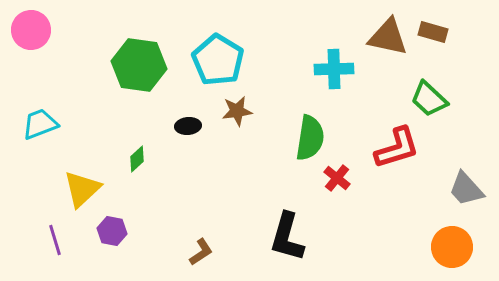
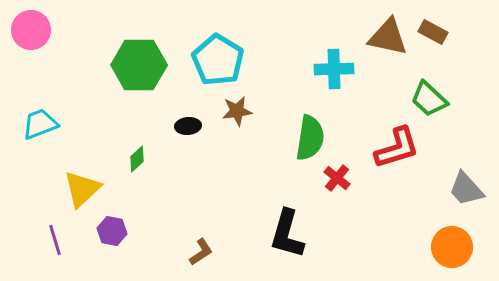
brown rectangle: rotated 12 degrees clockwise
green hexagon: rotated 8 degrees counterclockwise
black L-shape: moved 3 px up
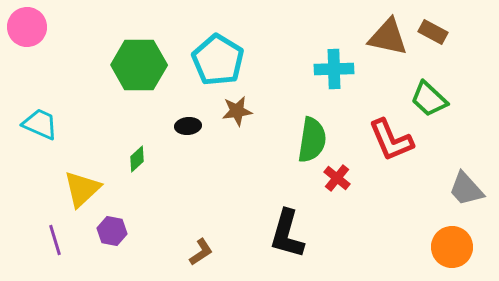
pink circle: moved 4 px left, 3 px up
cyan trapezoid: rotated 45 degrees clockwise
green semicircle: moved 2 px right, 2 px down
red L-shape: moved 6 px left, 8 px up; rotated 84 degrees clockwise
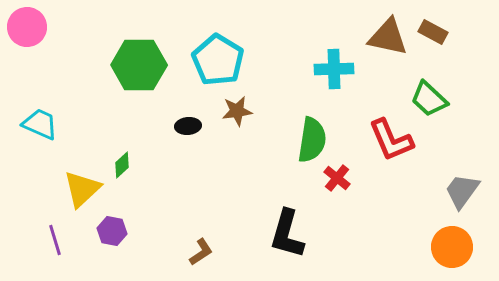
green diamond: moved 15 px left, 6 px down
gray trapezoid: moved 4 px left, 2 px down; rotated 78 degrees clockwise
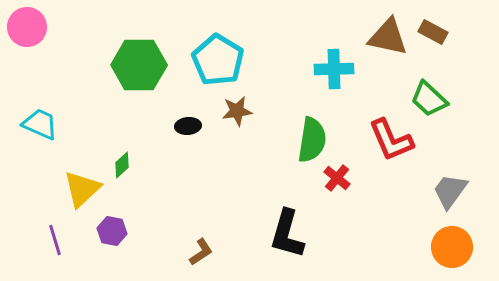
gray trapezoid: moved 12 px left
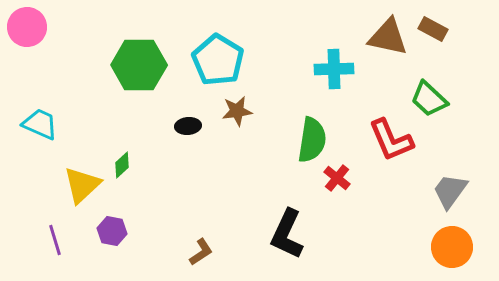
brown rectangle: moved 3 px up
yellow triangle: moved 4 px up
black L-shape: rotated 9 degrees clockwise
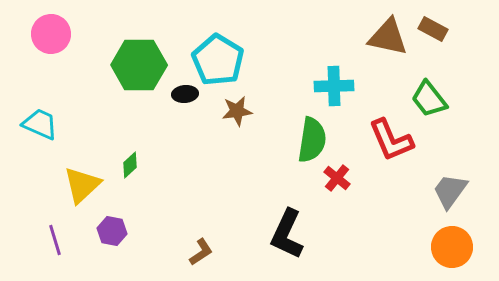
pink circle: moved 24 px right, 7 px down
cyan cross: moved 17 px down
green trapezoid: rotated 9 degrees clockwise
black ellipse: moved 3 px left, 32 px up
green diamond: moved 8 px right
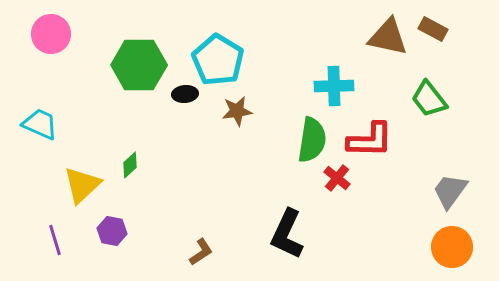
red L-shape: moved 21 px left; rotated 66 degrees counterclockwise
